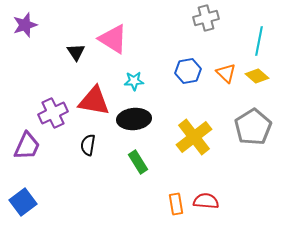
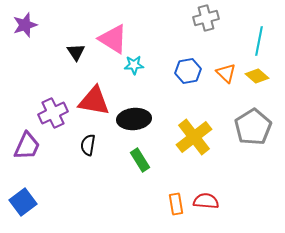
cyan star: moved 16 px up
green rectangle: moved 2 px right, 2 px up
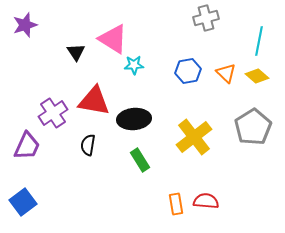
purple cross: rotated 8 degrees counterclockwise
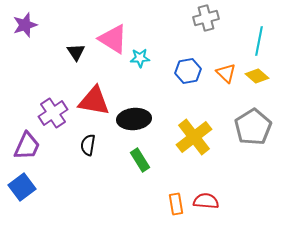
cyan star: moved 6 px right, 7 px up
blue square: moved 1 px left, 15 px up
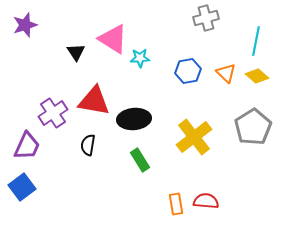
cyan line: moved 3 px left
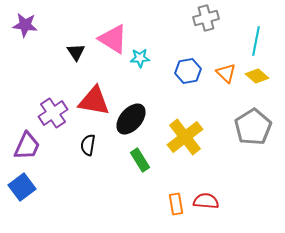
purple star: rotated 25 degrees clockwise
black ellipse: moved 3 px left; rotated 44 degrees counterclockwise
yellow cross: moved 9 px left
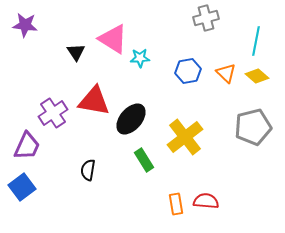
gray pentagon: rotated 18 degrees clockwise
black semicircle: moved 25 px down
green rectangle: moved 4 px right
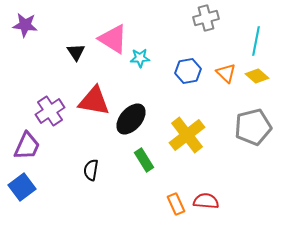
purple cross: moved 3 px left, 2 px up
yellow cross: moved 2 px right, 2 px up
black semicircle: moved 3 px right
orange rectangle: rotated 15 degrees counterclockwise
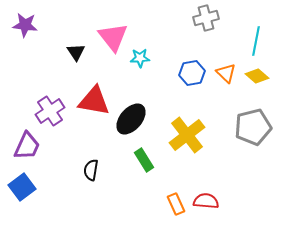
pink triangle: moved 2 px up; rotated 20 degrees clockwise
blue hexagon: moved 4 px right, 2 px down
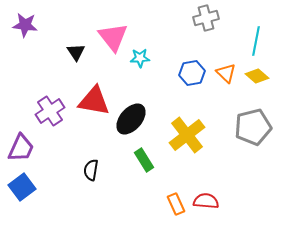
purple trapezoid: moved 6 px left, 2 px down
